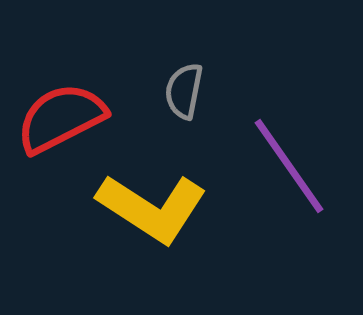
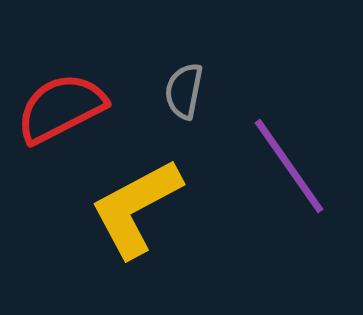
red semicircle: moved 10 px up
yellow L-shape: moved 16 px left; rotated 119 degrees clockwise
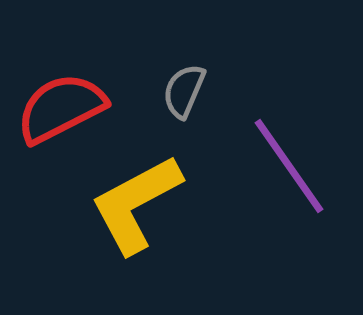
gray semicircle: rotated 12 degrees clockwise
yellow L-shape: moved 4 px up
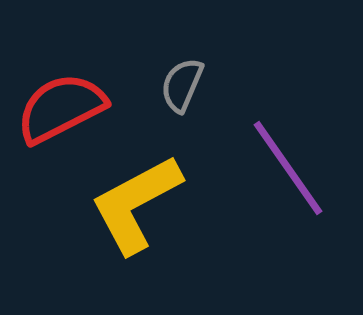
gray semicircle: moved 2 px left, 6 px up
purple line: moved 1 px left, 2 px down
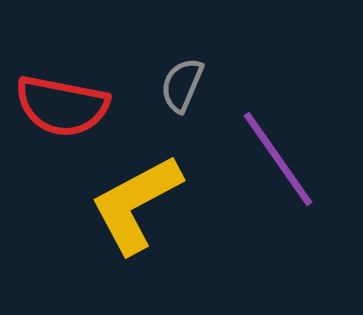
red semicircle: moved 1 px right, 2 px up; rotated 142 degrees counterclockwise
purple line: moved 10 px left, 9 px up
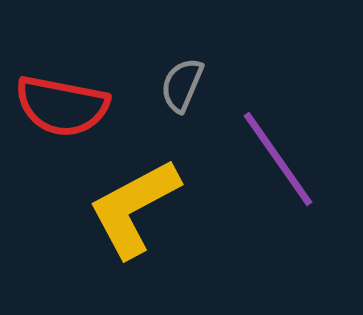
yellow L-shape: moved 2 px left, 4 px down
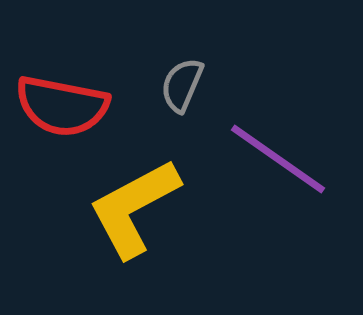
purple line: rotated 20 degrees counterclockwise
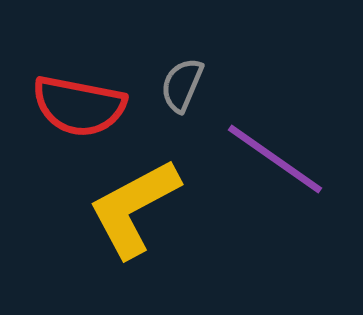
red semicircle: moved 17 px right
purple line: moved 3 px left
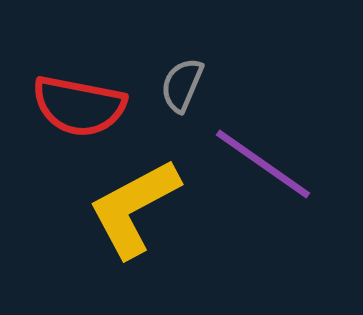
purple line: moved 12 px left, 5 px down
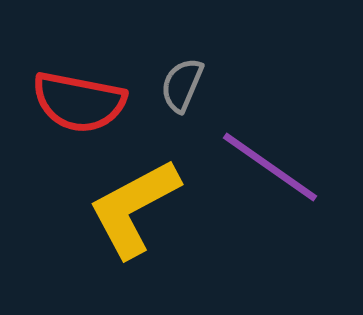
red semicircle: moved 4 px up
purple line: moved 7 px right, 3 px down
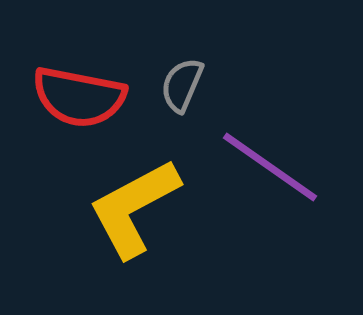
red semicircle: moved 5 px up
